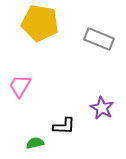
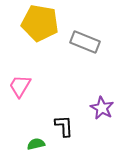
gray rectangle: moved 14 px left, 3 px down
black L-shape: rotated 95 degrees counterclockwise
green semicircle: moved 1 px right, 1 px down
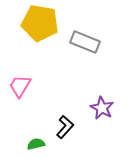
black L-shape: moved 1 px right, 1 px down; rotated 45 degrees clockwise
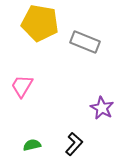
pink trapezoid: moved 2 px right
black L-shape: moved 9 px right, 17 px down
green semicircle: moved 4 px left, 1 px down
